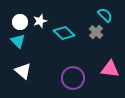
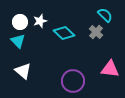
purple circle: moved 3 px down
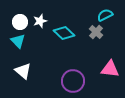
cyan semicircle: rotated 70 degrees counterclockwise
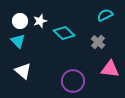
white circle: moved 1 px up
gray cross: moved 2 px right, 10 px down
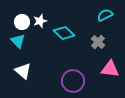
white circle: moved 2 px right, 1 px down
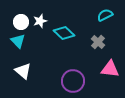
white circle: moved 1 px left
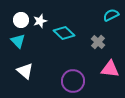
cyan semicircle: moved 6 px right
white circle: moved 2 px up
white triangle: moved 2 px right
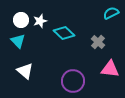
cyan semicircle: moved 2 px up
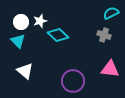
white circle: moved 2 px down
cyan diamond: moved 6 px left, 2 px down
gray cross: moved 6 px right, 7 px up; rotated 24 degrees counterclockwise
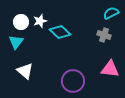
cyan diamond: moved 2 px right, 3 px up
cyan triangle: moved 2 px left, 1 px down; rotated 21 degrees clockwise
